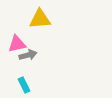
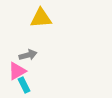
yellow triangle: moved 1 px right, 1 px up
pink triangle: moved 27 px down; rotated 18 degrees counterclockwise
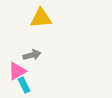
gray arrow: moved 4 px right
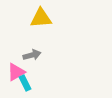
pink triangle: moved 1 px left, 1 px down
cyan rectangle: moved 1 px right, 2 px up
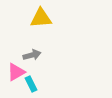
cyan rectangle: moved 6 px right, 1 px down
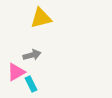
yellow triangle: rotated 10 degrees counterclockwise
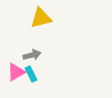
cyan rectangle: moved 10 px up
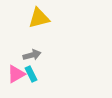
yellow triangle: moved 2 px left
pink triangle: moved 2 px down
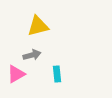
yellow triangle: moved 1 px left, 8 px down
cyan rectangle: moved 26 px right; rotated 21 degrees clockwise
